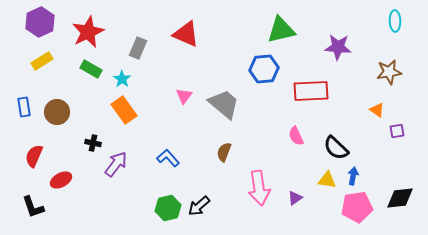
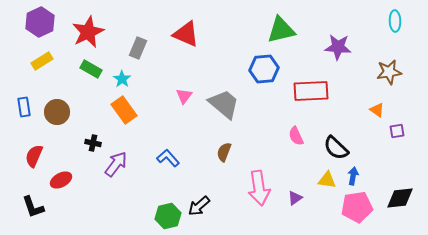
green hexagon: moved 8 px down
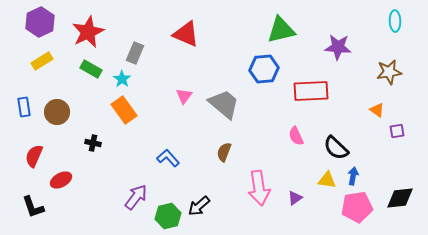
gray rectangle: moved 3 px left, 5 px down
purple arrow: moved 20 px right, 33 px down
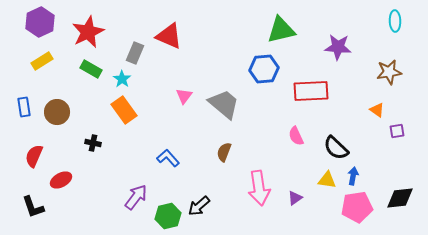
red triangle: moved 17 px left, 2 px down
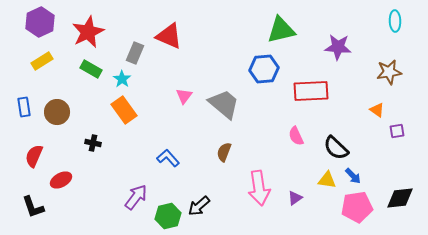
blue arrow: rotated 126 degrees clockwise
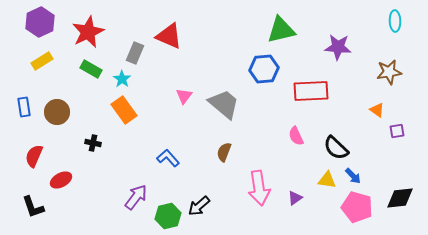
pink pentagon: rotated 24 degrees clockwise
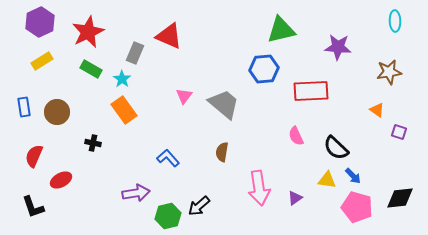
purple square: moved 2 px right, 1 px down; rotated 28 degrees clockwise
brown semicircle: moved 2 px left; rotated 12 degrees counterclockwise
purple arrow: moved 4 px up; rotated 44 degrees clockwise
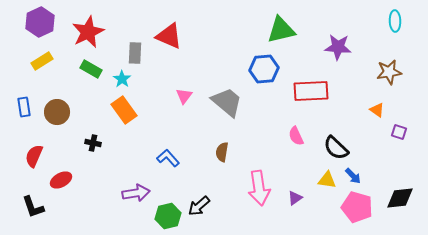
gray rectangle: rotated 20 degrees counterclockwise
gray trapezoid: moved 3 px right, 2 px up
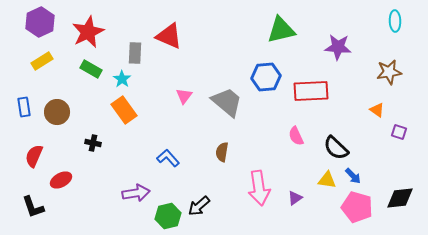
blue hexagon: moved 2 px right, 8 px down
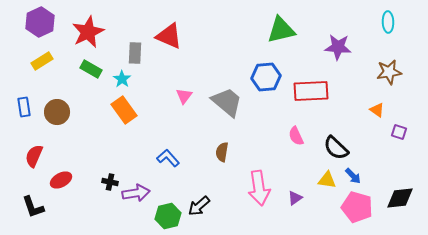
cyan ellipse: moved 7 px left, 1 px down
black cross: moved 17 px right, 39 px down
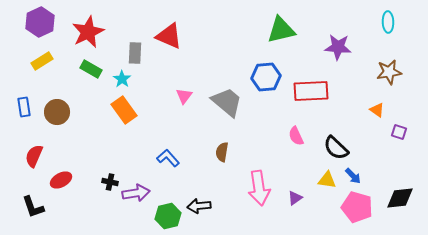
black arrow: rotated 35 degrees clockwise
